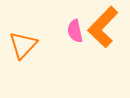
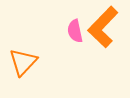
orange triangle: moved 17 px down
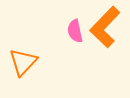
orange L-shape: moved 2 px right
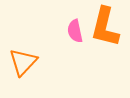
orange L-shape: rotated 30 degrees counterclockwise
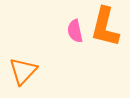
orange triangle: moved 9 px down
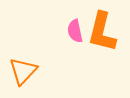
orange L-shape: moved 3 px left, 5 px down
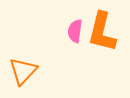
pink semicircle: rotated 20 degrees clockwise
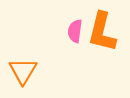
orange triangle: rotated 12 degrees counterclockwise
